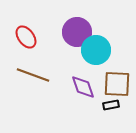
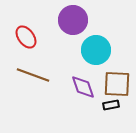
purple circle: moved 4 px left, 12 px up
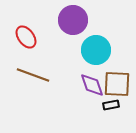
purple diamond: moved 9 px right, 2 px up
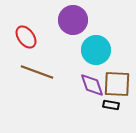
brown line: moved 4 px right, 3 px up
black rectangle: rotated 21 degrees clockwise
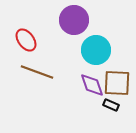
purple circle: moved 1 px right
red ellipse: moved 3 px down
brown square: moved 1 px up
black rectangle: rotated 14 degrees clockwise
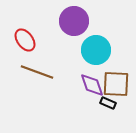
purple circle: moved 1 px down
red ellipse: moved 1 px left
brown square: moved 1 px left, 1 px down
black rectangle: moved 3 px left, 2 px up
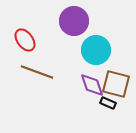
brown square: rotated 12 degrees clockwise
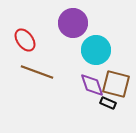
purple circle: moved 1 px left, 2 px down
